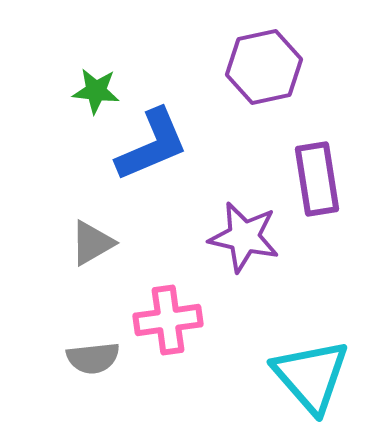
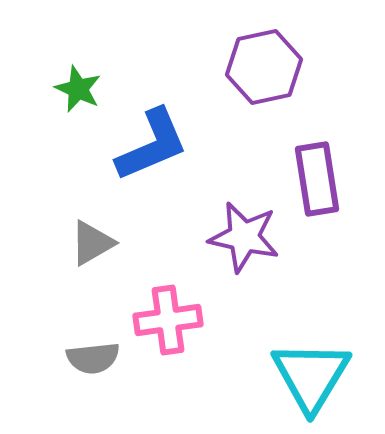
green star: moved 18 px left, 2 px up; rotated 18 degrees clockwise
cyan triangle: rotated 12 degrees clockwise
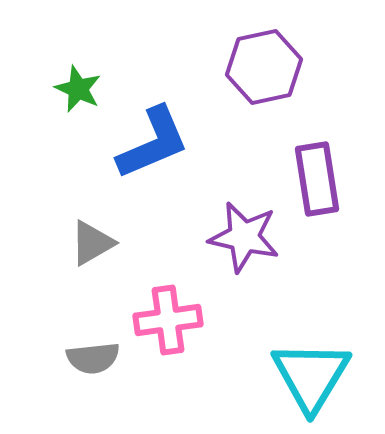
blue L-shape: moved 1 px right, 2 px up
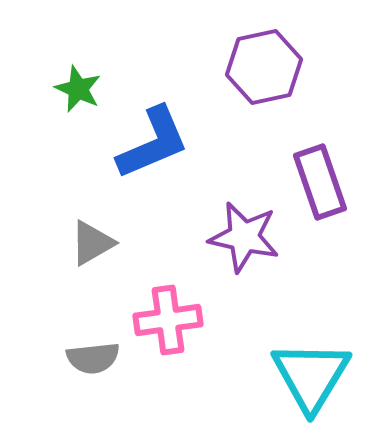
purple rectangle: moved 3 px right, 3 px down; rotated 10 degrees counterclockwise
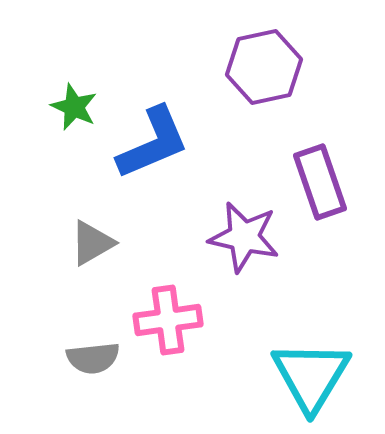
green star: moved 4 px left, 18 px down
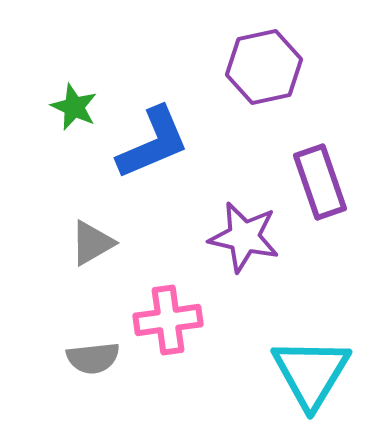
cyan triangle: moved 3 px up
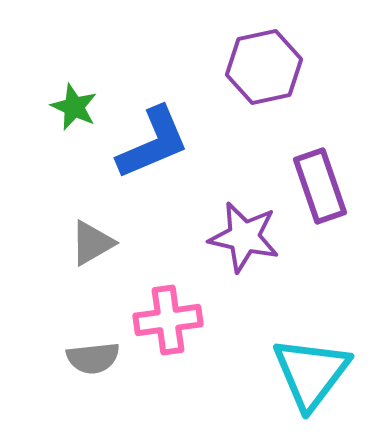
purple rectangle: moved 4 px down
cyan triangle: rotated 6 degrees clockwise
